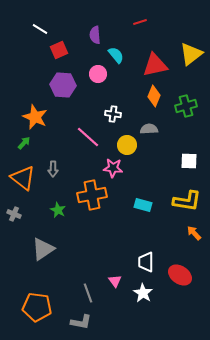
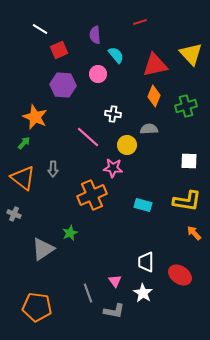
yellow triangle: rotated 35 degrees counterclockwise
orange cross: rotated 12 degrees counterclockwise
green star: moved 12 px right, 23 px down; rotated 21 degrees clockwise
gray L-shape: moved 33 px right, 11 px up
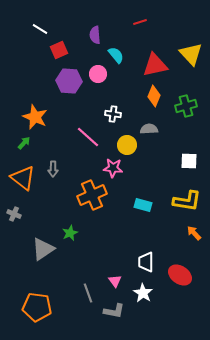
purple hexagon: moved 6 px right, 4 px up
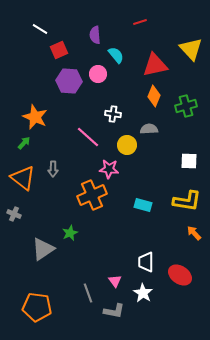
yellow triangle: moved 5 px up
pink star: moved 4 px left, 1 px down
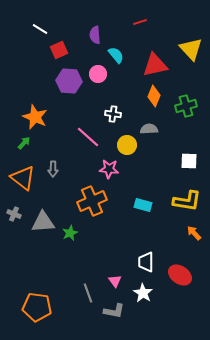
orange cross: moved 6 px down
gray triangle: moved 27 px up; rotated 30 degrees clockwise
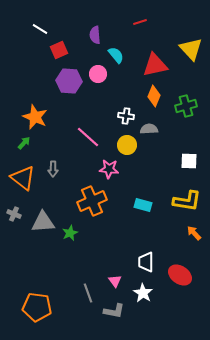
white cross: moved 13 px right, 2 px down
